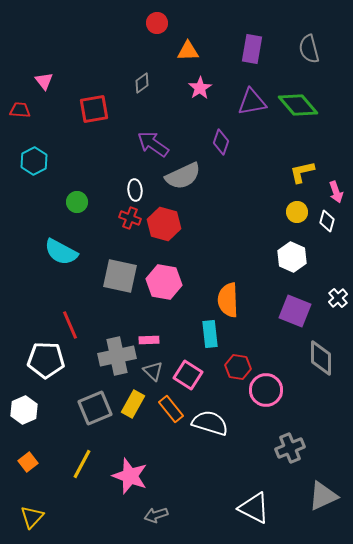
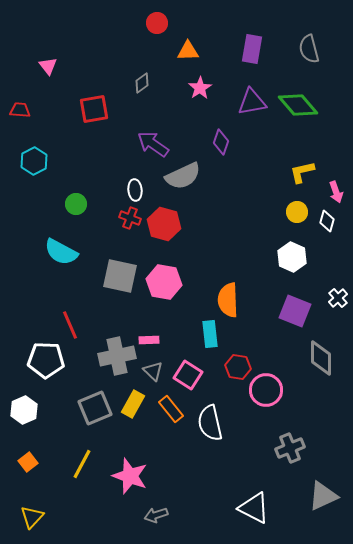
pink triangle at (44, 81): moved 4 px right, 15 px up
green circle at (77, 202): moved 1 px left, 2 px down
white semicircle at (210, 423): rotated 120 degrees counterclockwise
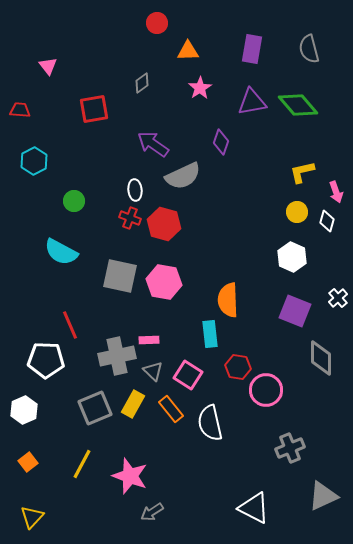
green circle at (76, 204): moved 2 px left, 3 px up
gray arrow at (156, 515): moved 4 px left, 3 px up; rotated 15 degrees counterclockwise
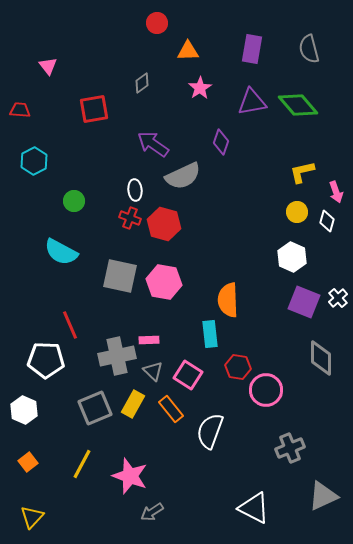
purple square at (295, 311): moved 9 px right, 9 px up
white hexagon at (24, 410): rotated 12 degrees counterclockwise
white semicircle at (210, 423): moved 8 px down; rotated 33 degrees clockwise
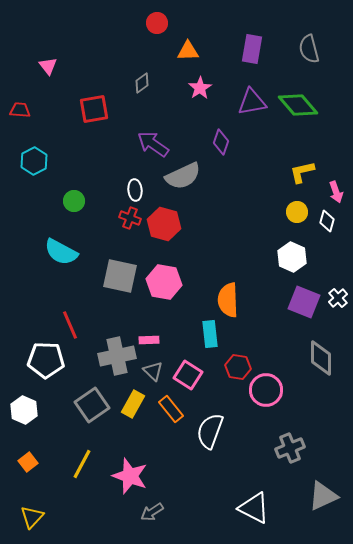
gray square at (95, 408): moved 3 px left, 3 px up; rotated 12 degrees counterclockwise
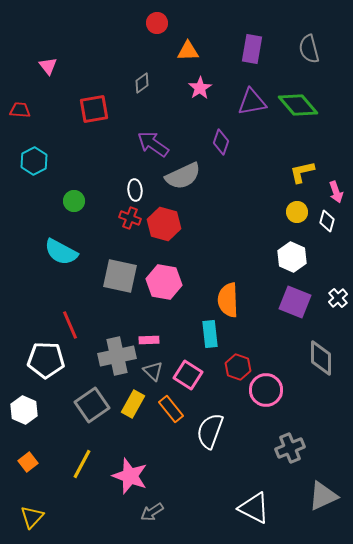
purple square at (304, 302): moved 9 px left
red hexagon at (238, 367): rotated 10 degrees clockwise
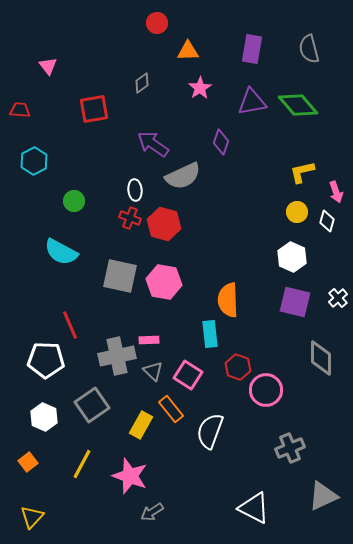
purple square at (295, 302): rotated 8 degrees counterclockwise
yellow rectangle at (133, 404): moved 8 px right, 21 px down
white hexagon at (24, 410): moved 20 px right, 7 px down
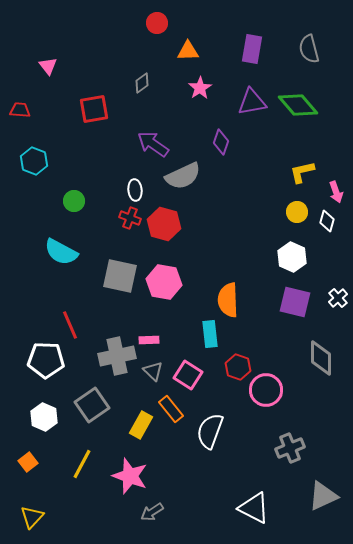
cyan hexagon at (34, 161): rotated 12 degrees counterclockwise
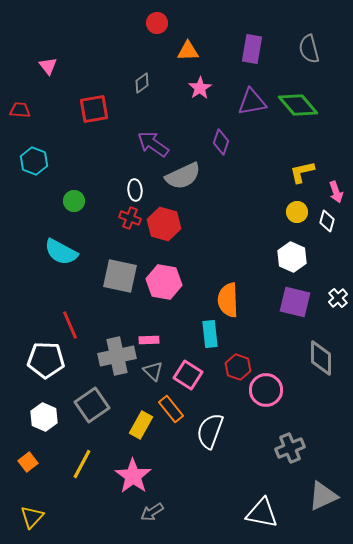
pink star at (130, 476): moved 3 px right; rotated 15 degrees clockwise
white triangle at (254, 508): moved 8 px right, 5 px down; rotated 16 degrees counterclockwise
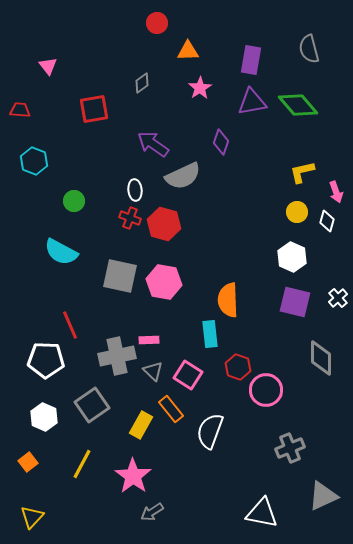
purple rectangle at (252, 49): moved 1 px left, 11 px down
